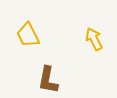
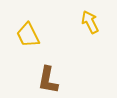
yellow arrow: moved 4 px left, 17 px up
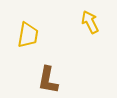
yellow trapezoid: rotated 144 degrees counterclockwise
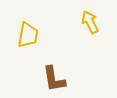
brown L-shape: moved 6 px right, 1 px up; rotated 20 degrees counterclockwise
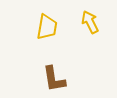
yellow trapezoid: moved 19 px right, 8 px up
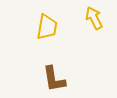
yellow arrow: moved 4 px right, 4 px up
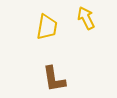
yellow arrow: moved 8 px left
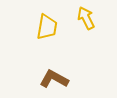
brown L-shape: rotated 128 degrees clockwise
